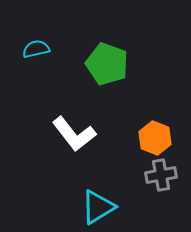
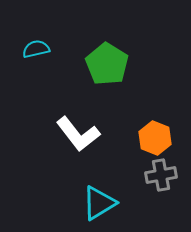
green pentagon: rotated 12 degrees clockwise
white L-shape: moved 4 px right
cyan triangle: moved 1 px right, 4 px up
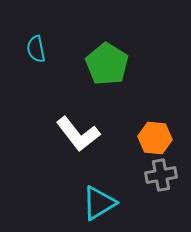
cyan semicircle: rotated 88 degrees counterclockwise
orange hexagon: rotated 16 degrees counterclockwise
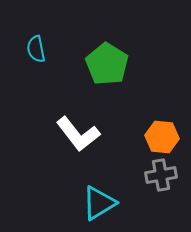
orange hexagon: moved 7 px right, 1 px up
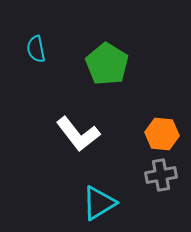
orange hexagon: moved 3 px up
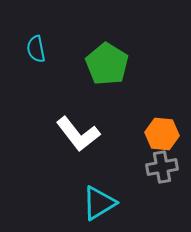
gray cross: moved 1 px right, 8 px up
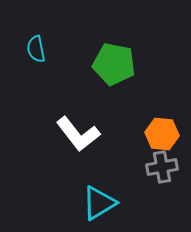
green pentagon: moved 7 px right; rotated 21 degrees counterclockwise
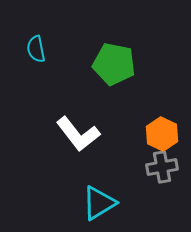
orange hexagon: rotated 20 degrees clockwise
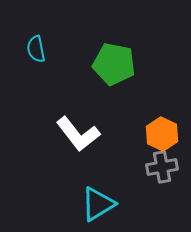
cyan triangle: moved 1 px left, 1 px down
